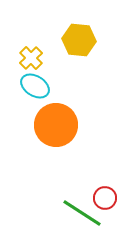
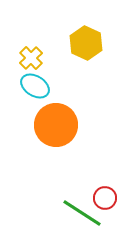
yellow hexagon: moved 7 px right, 3 px down; rotated 20 degrees clockwise
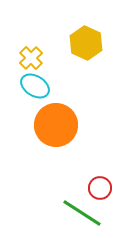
red circle: moved 5 px left, 10 px up
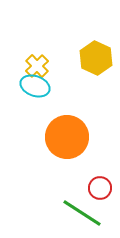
yellow hexagon: moved 10 px right, 15 px down
yellow cross: moved 6 px right, 8 px down
cyan ellipse: rotated 12 degrees counterclockwise
orange circle: moved 11 px right, 12 px down
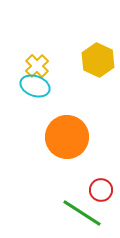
yellow hexagon: moved 2 px right, 2 px down
red circle: moved 1 px right, 2 px down
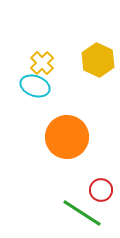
yellow cross: moved 5 px right, 3 px up
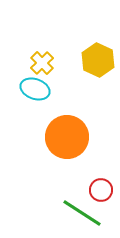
cyan ellipse: moved 3 px down
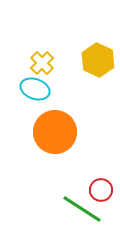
orange circle: moved 12 px left, 5 px up
green line: moved 4 px up
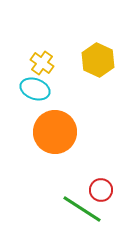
yellow cross: rotated 10 degrees counterclockwise
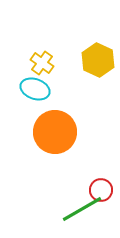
green line: rotated 63 degrees counterclockwise
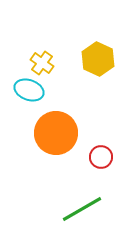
yellow hexagon: moved 1 px up
cyan ellipse: moved 6 px left, 1 px down
orange circle: moved 1 px right, 1 px down
red circle: moved 33 px up
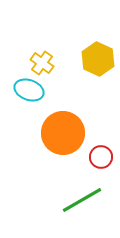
orange circle: moved 7 px right
green line: moved 9 px up
